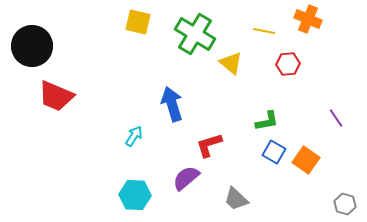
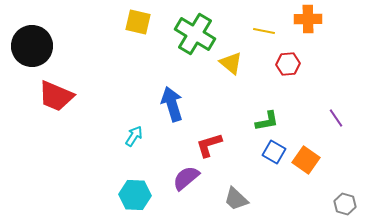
orange cross: rotated 24 degrees counterclockwise
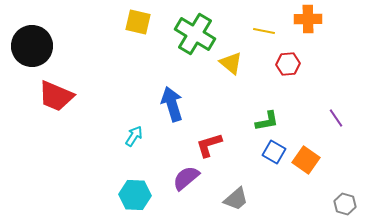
gray trapezoid: rotated 84 degrees counterclockwise
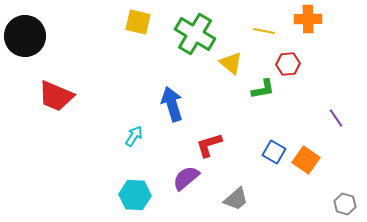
black circle: moved 7 px left, 10 px up
green L-shape: moved 4 px left, 32 px up
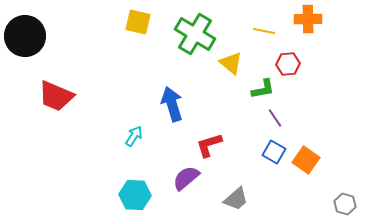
purple line: moved 61 px left
